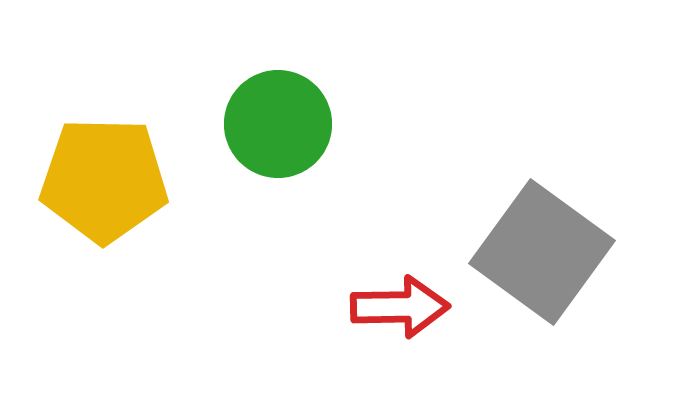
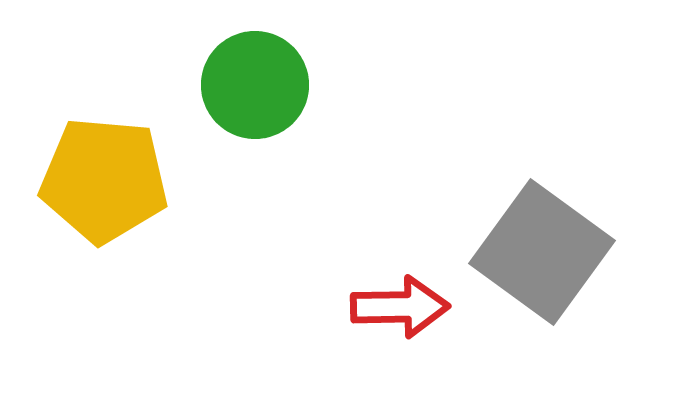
green circle: moved 23 px left, 39 px up
yellow pentagon: rotated 4 degrees clockwise
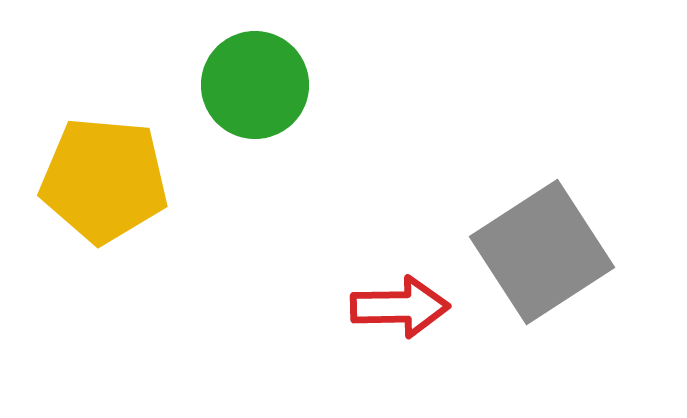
gray square: rotated 21 degrees clockwise
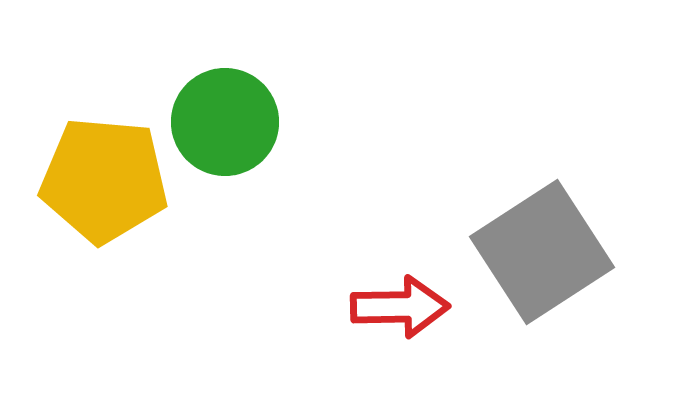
green circle: moved 30 px left, 37 px down
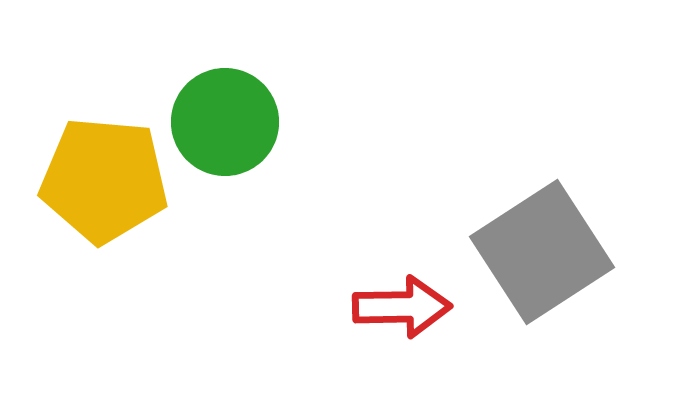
red arrow: moved 2 px right
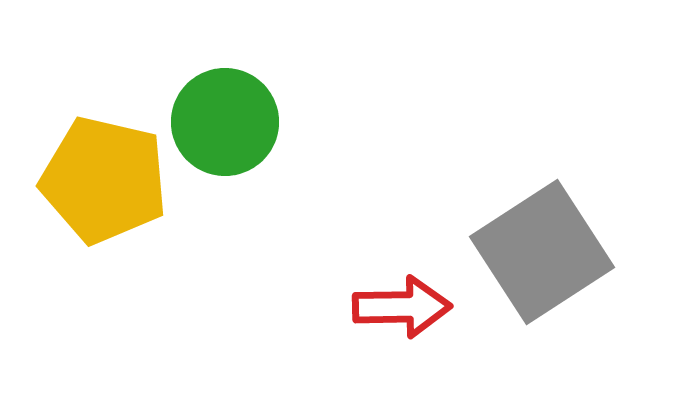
yellow pentagon: rotated 8 degrees clockwise
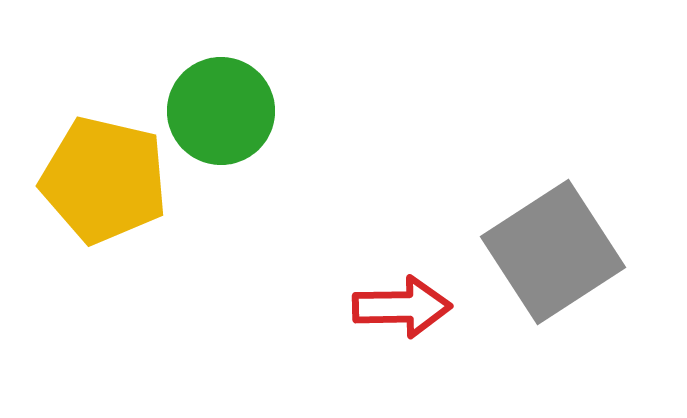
green circle: moved 4 px left, 11 px up
gray square: moved 11 px right
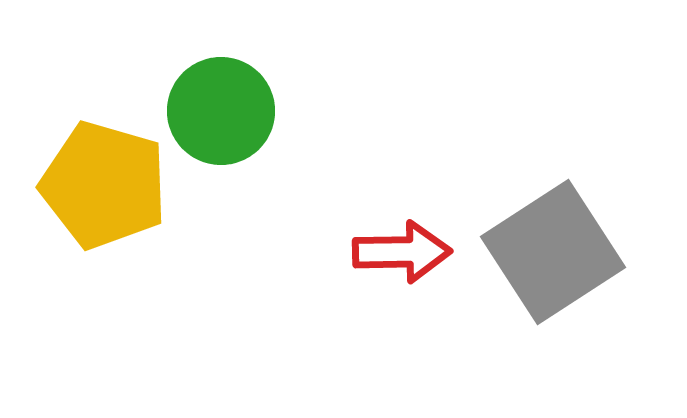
yellow pentagon: moved 5 px down; rotated 3 degrees clockwise
red arrow: moved 55 px up
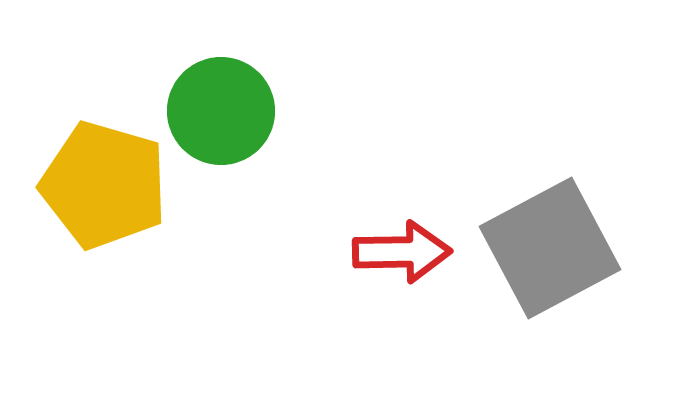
gray square: moved 3 px left, 4 px up; rotated 5 degrees clockwise
